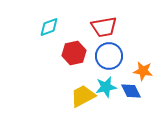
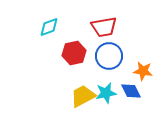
cyan star: moved 6 px down
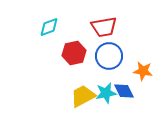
blue diamond: moved 7 px left
